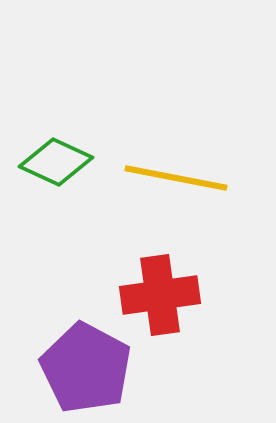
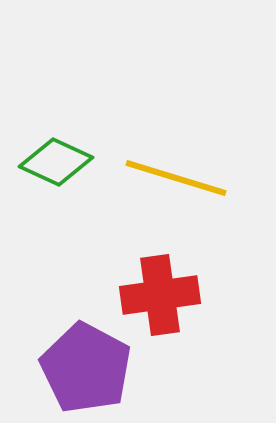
yellow line: rotated 6 degrees clockwise
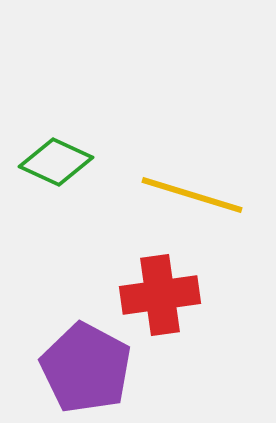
yellow line: moved 16 px right, 17 px down
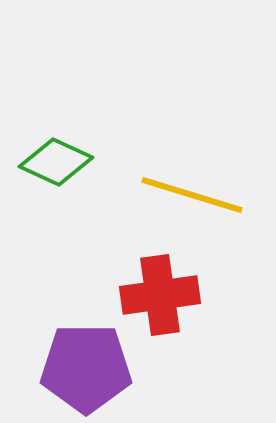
purple pentagon: rotated 28 degrees counterclockwise
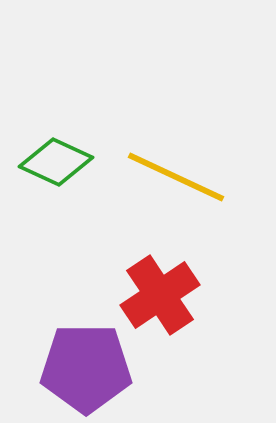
yellow line: moved 16 px left, 18 px up; rotated 8 degrees clockwise
red cross: rotated 26 degrees counterclockwise
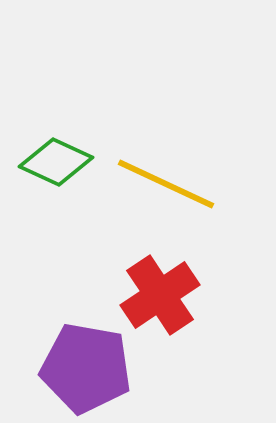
yellow line: moved 10 px left, 7 px down
purple pentagon: rotated 10 degrees clockwise
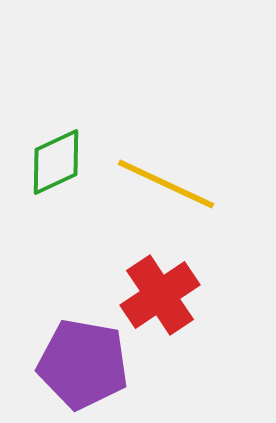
green diamond: rotated 50 degrees counterclockwise
purple pentagon: moved 3 px left, 4 px up
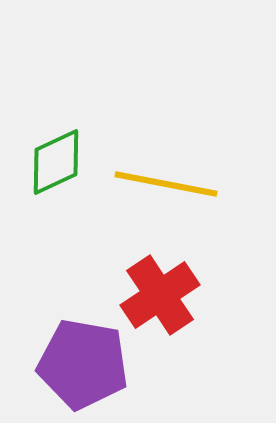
yellow line: rotated 14 degrees counterclockwise
